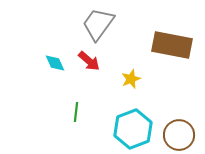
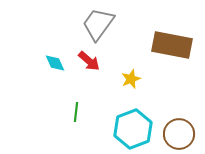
brown circle: moved 1 px up
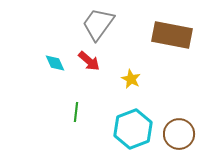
brown rectangle: moved 10 px up
yellow star: rotated 24 degrees counterclockwise
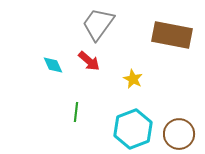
cyan diamond: moved 2 px left, 2 px down
yellow star: moved 2 px right
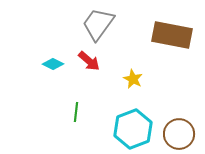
cyan diamond: moved 1 px up; rotated 40 degrees counterclockwise
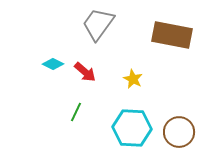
red arrow: moved 4 px left, 11 px down
green line: rotated 18 degrees clockwise
cyan hexagon: moved 1 px left, 1 px up; rotated 24 degrees clockwise
brown circle: moved 2 px up
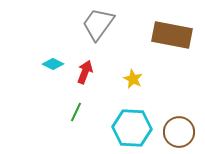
red arrow: rotated 110 degrees counterclockwise
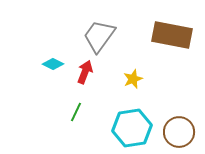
gray trapezoid: moved 1 px right, 12 px down
yellow star: rotated 24 degrees clockwise
cyan hexagon: rotated 12 degrees counterclockwise
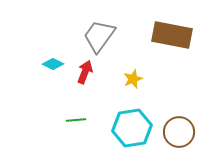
green line: moved 8 px down; rotated 60 degrees clockwise
